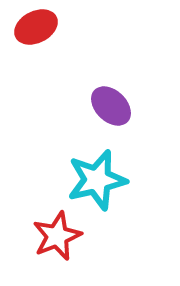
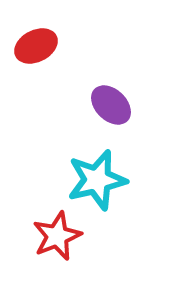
red ellipse: moved 19 px down
purple ellipse: moved 1 px up
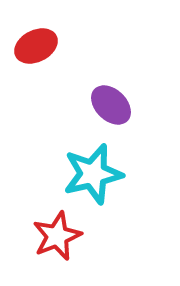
cyan star: moved 4 px left, 6 px up
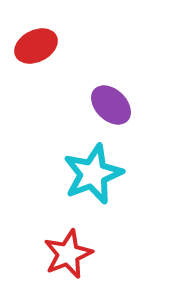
cyan star: rotated 8 degrees counterclockwise
red star: moved 11 px right, 18 px down
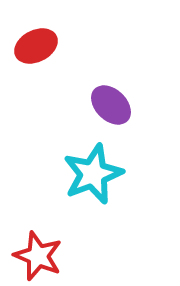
red star: moved 30 px left, 2 px down; rotated 27 degrees counterclockwise
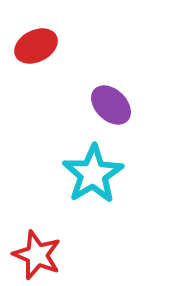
cyan star: rotated 10 degrees counterclockwise
red star: moved 1 px left, 1 px up
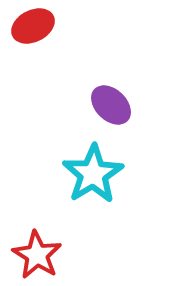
red ellipse: moved 3 px left, 20 px up
red star: rotated 9 degrees clockwise
